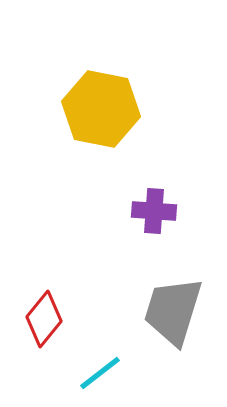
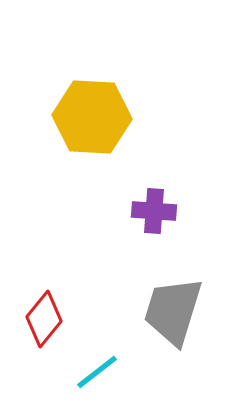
yellow hexagon: moved 9 px left, 8 px down; rotated 8 degrees counterclockwise
cyan line: moved 3 px left, 1 px up
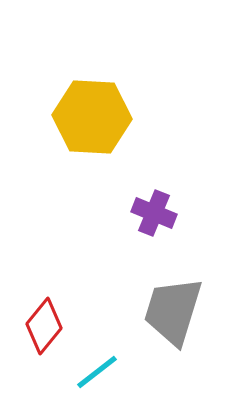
purple cross: moved 2 px down; rotated 18 degrees clockwise
red diamond: moved 7 px down
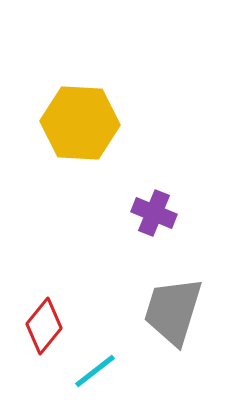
yellow hexagon: moved 12 px left, 6 px down
cyan line: moved 2 px left, 1 px up
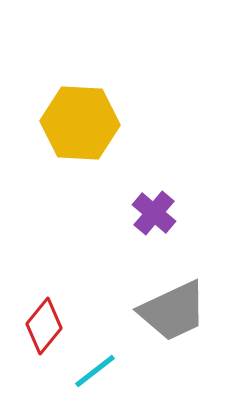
purple cross: rotated 18 degrees clockwise
gray trapezoid: rotated 132 degrees counterclockwise
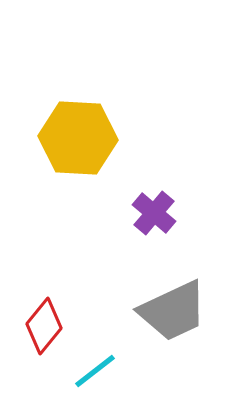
yellow hexagon: moved 2 px left, 15 px down
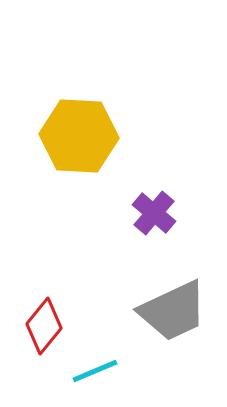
yellow hexagon: moved 1 px right, 2 px up
cyan line: rotated 15 degrees clockwise
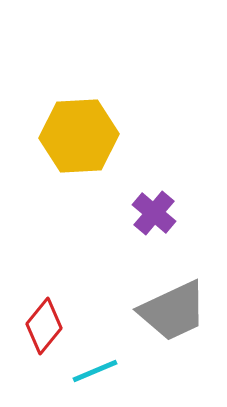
yellow hexagon: rotated 6 degrees counterclockwise
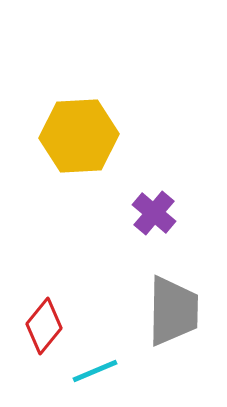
gray trapezoid: rotated 64 degrees counterclockwise
